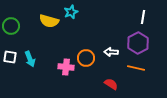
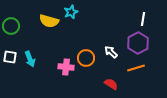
white line: moved 2 px down
white arrow: rotated 40 degrees clockwise
orange line: rotated 30 degrees counterclockwise
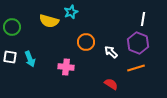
green circle: moved 1 px right, 1 px down
purple hexagon: rotated 10 degrees counterclockwise
orange circle: moved 16 px up
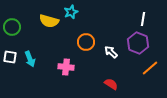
orange line: moved 14 px right; rotated 24 degrees counterclockwise
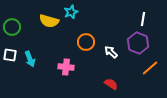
white square: moved 2 px up
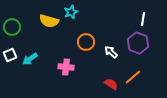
white square: rotated 32 degrees counterclockwise
cyan arrow: rotated 77 degrees clockwise
orange line: moved 17 px left, 9 px down
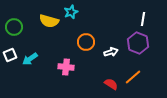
green circle: moved 2 px right
white arrow: rotated 120 degrees clockwise
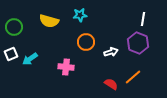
cyan star: moved 9 px right, 3 px down; rotated 16 degrees clockwise
white square: moved 1 px right, 1 px up
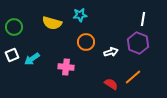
yellow semicircle: moved 3 px right, 2 px down
white square: moved 1 px right, 1 px down
cyan arrow: moved 2 px right
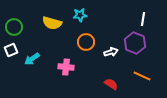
purple hexagon: moved 3 px left
white square: moved 1 px left, 5 px up
orange line: moved 9 px right, 1 px up; rotated 66 degrees clockwise
